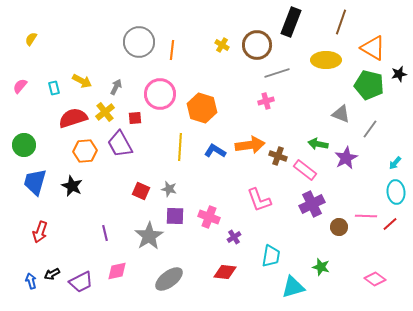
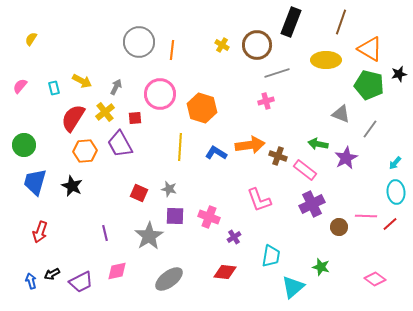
orange triangle at (373, 48): moved 3 px left, 1 px down
red semicircle at (73, 118): rotated 40 degrees counterclockwise
blue L-shape at (215, 151): moved 1 px right, 2 px down
red square at (141, 191): moved 2 px left, 2 px down
cyan triangle at (293, 287): rotated 25 degrees counterclockwise
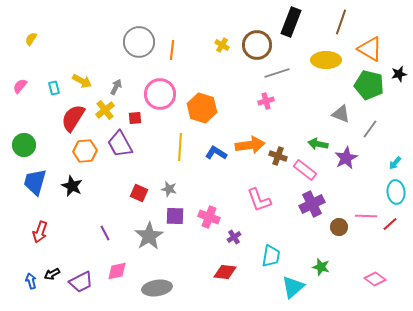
yellow cross at (105, 112): moved 2 px up
purple line at (105, 233): rotated 14 degrees counterclockwise
gray ellipse at (169, 279): moved 12 px left, 9 px down; rotated 28 degrees clockwise
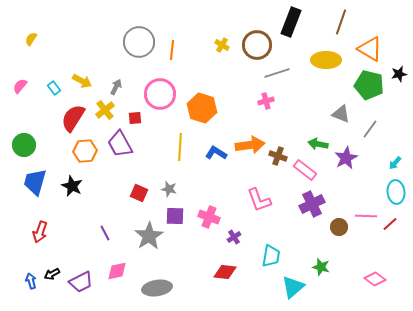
cyan rectangle at (54, 88): rotated 24 degrees counterclockwise
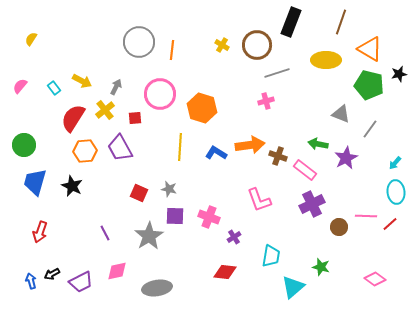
purple trapezoid at (120, 144): moved 4 px down
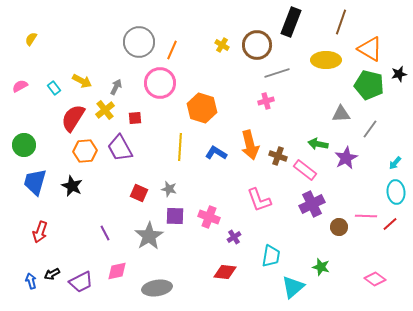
orange line at (172, 50): rotated 18 degrees clockwise
pink semicircle at (20, 86): rotated 21 degrees clockwise
pink circle at (160, 94): moved 11 px up
gray triangle at (341, 114): rotated 24 degrees counterclockwise
orange arrow at (250, 145): rotated 84 degrees clockwise
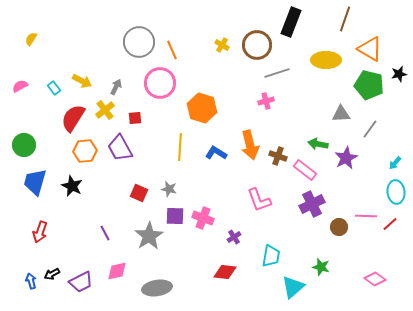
brown line at (341, 22): moved 4 px right, 3 px up
orange line at (172, 50): rotated 48 degrees counterclockwise
pink cross at (209, 217): moved 6 px left, 1 px down
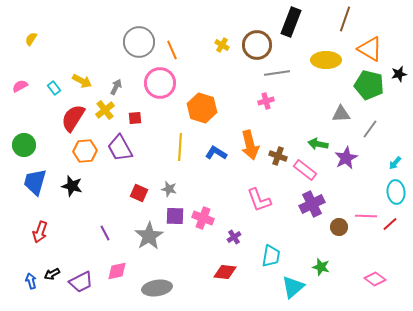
gray line at (277, 73): rotated 10 degrees clockwise
black star at (72, 186): rotated 10 degrees counterclockwise
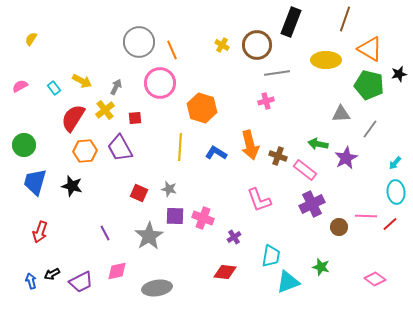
cyan triangle at (293, 287): moved 5 px left, 5 px up; rotated 20 degrees clockwise
